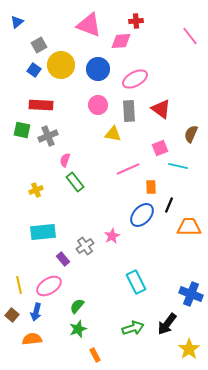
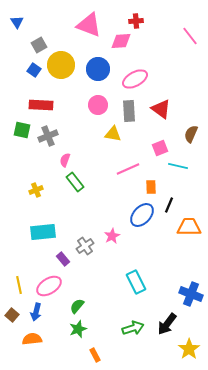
blue triangle at (17, 22): rotated 24 degrees counterclockwise
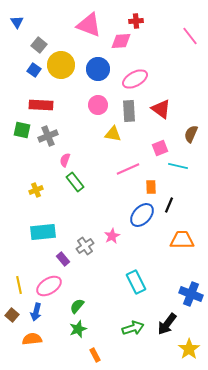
gray square at (39, 45): rotated 21 degrees counterclockwise
orange trapezoid at (189, 227): moved 7 px left, 13 px down
